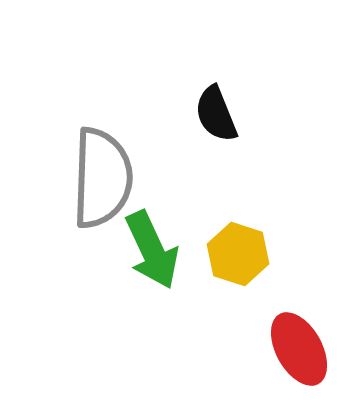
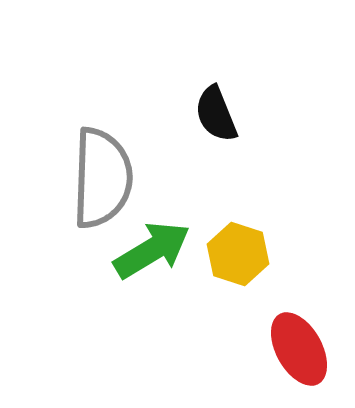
green arrow: rotated 96 degrees counterclockwise
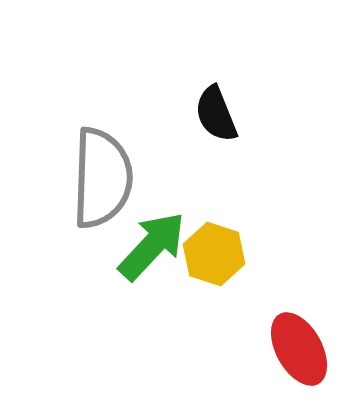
green arrow: moved 4 px up; rotated 16 degrees counterclockwise
yellow hexagon: moved 24 px left
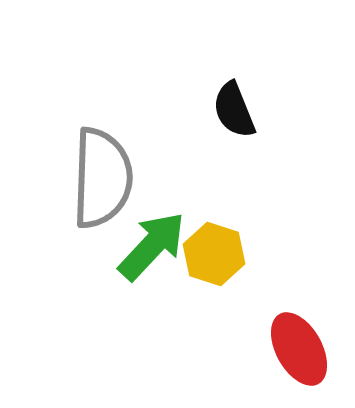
black semicircle: moved 18 px right, 4 px up
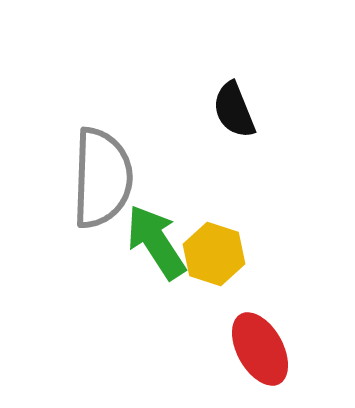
green arrow: moved 4 px right, 4 px up; rotated 76 degrees counterclockwise
red ellipse: moved 39 px left
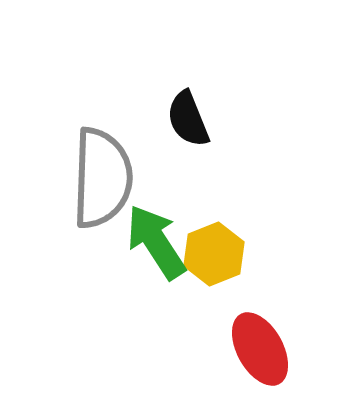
black semicircle: moved 46 px left, 9 px down
yellow hexagon: rotated 20 degrees clockwise
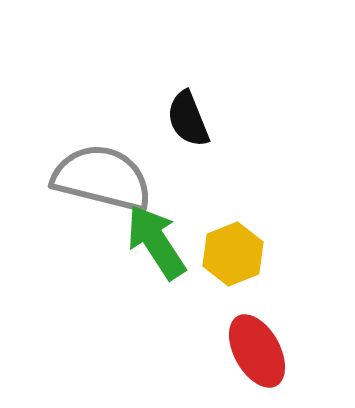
gray semicircle: rotated 78 degrees counterclockwise
yellow hexagon: moved 19 px right
red ellipse: moved 3 px left, 2 px down
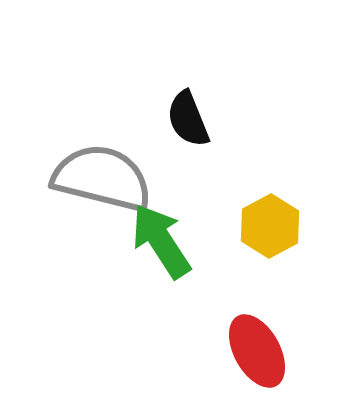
green arrow: moved 5 px right, 1 px up
yellow hexagon: moved 37 px right, 28 px up; rotated 6 degrees counterclockwise
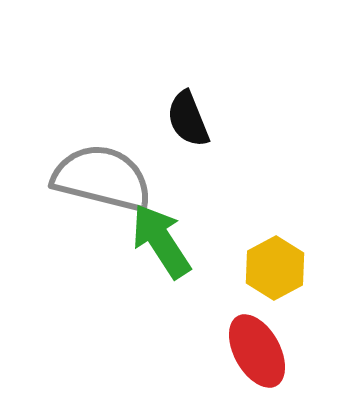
yellow hexagon: moved 5 px right, 42 px down
